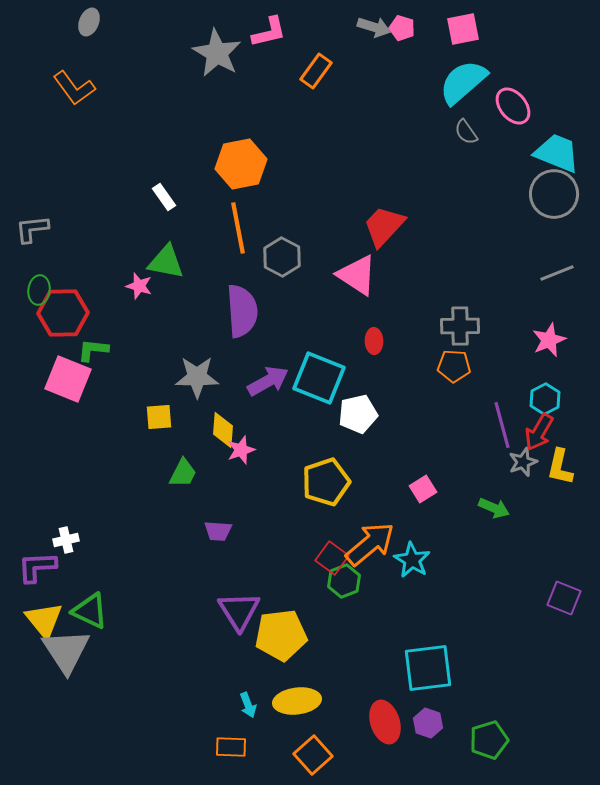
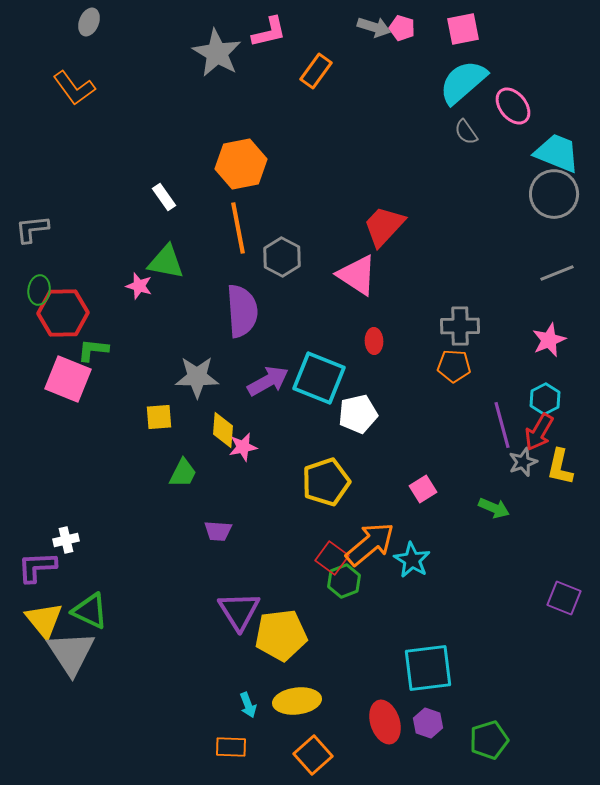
pink star at (241, 450): moved 2 px right, 3 px up; rotated 8 degrees clockwise
gray triangle at (66, 651): moved 5 px right, 2 px down
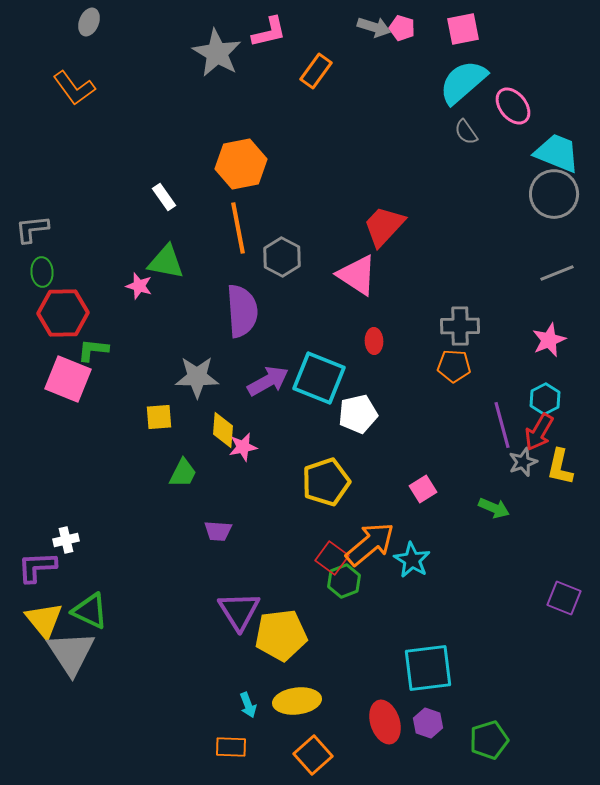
green ellipse at (39, 290): moved 3 px right, 18 px up; rotated 12 degrees counterclockwise
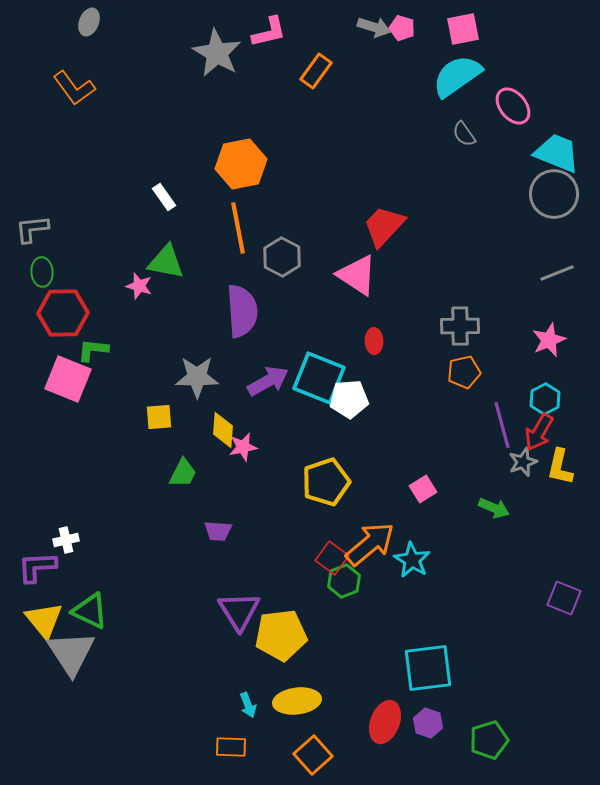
cyan semicircle at (463, 82): moved 6 px left, 6 px up; rotated 6 degrees clockwise
gray semicircle at (466, 132): moved 2 px left, 2 px down
orange pentagon at (454, 366): moved 10 px right, 6 px down; rotated 16 degrees counterclockwise
white pentagon at (358, 414): moved 9 px left, 15 px up; rotated 9 degrees clockwise
red ellipse at (385, 722): rotated 39 degrees clockwise
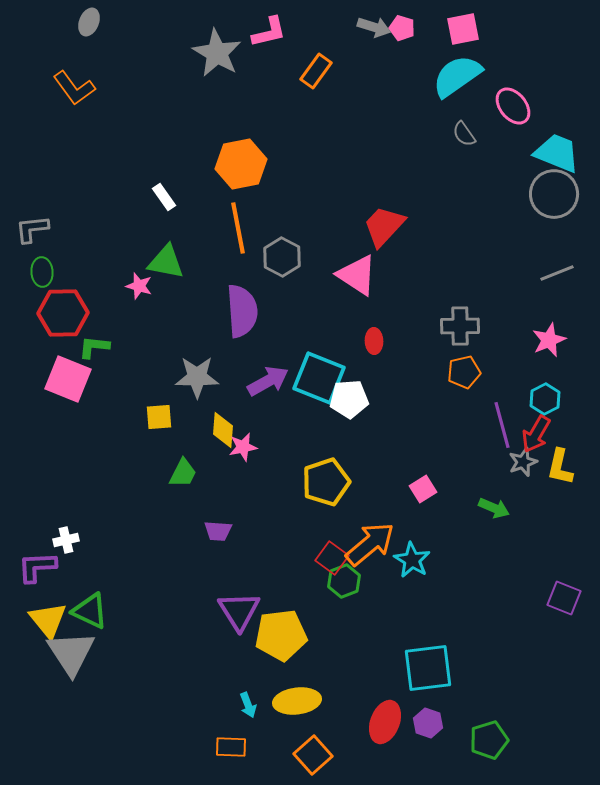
green L-shape at (93, 350): moved 1 px right, 3 px up
red arrow at (539, 432): moved 3 px left, 2 px down
yellow triangle at (44, 620): moved 4 px right
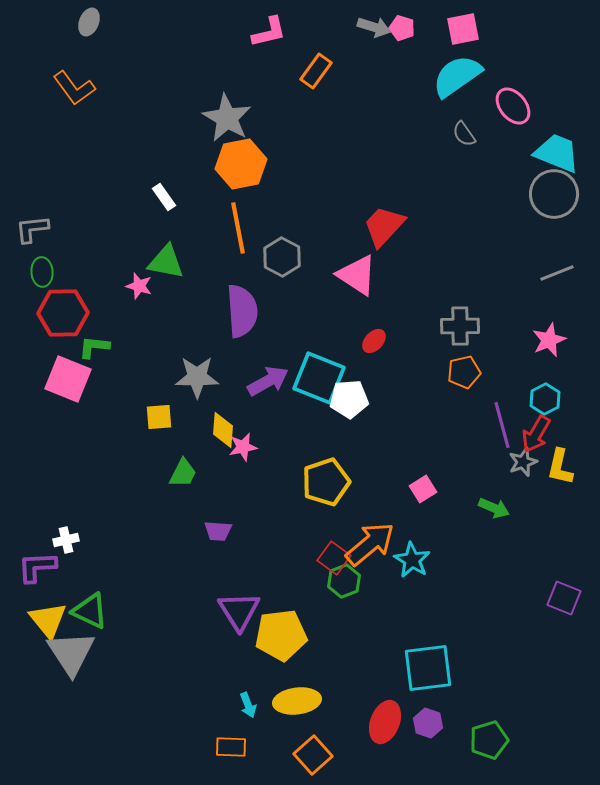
gray star at (217, 53): moved 10 px right, 65 px down
red ellipse at (374, 341): rotated 45 degrees clockwise
red square at (332, 558): moved 2 px right
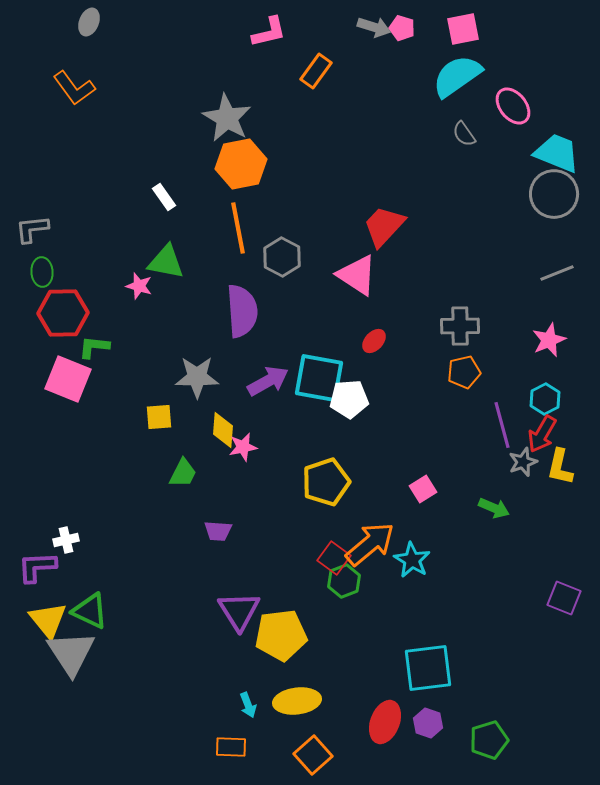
cyan square at (319, 378): rotated 12 degrees counterclockwise
red arrow at (536, 434): moved 6 px right
